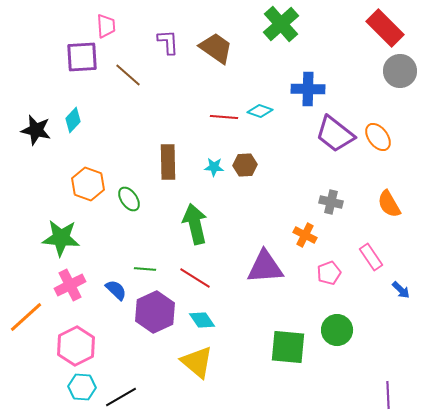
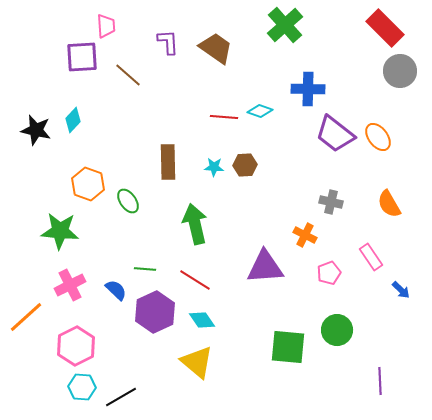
green cross at (281, 24): moved 4 px right, 1 px down
green ellipse at (129, 199): moved 1 px left, 2 px down
green star at (61, 238): moved 1 px left, 7 px up
red line at (195, 278): moved 2 px down
purple line at (388, 395): moved 8 px left, 14 px up
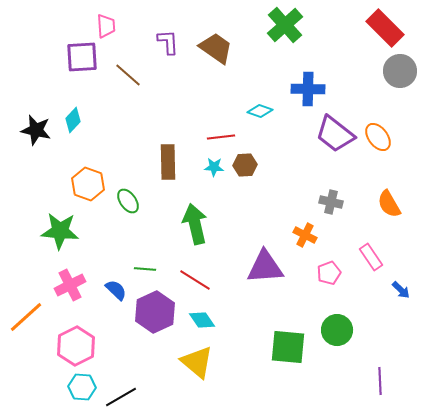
red line at (224, 117): moved 3 px left, 20 px down; rotated 12 degrees counterclockwise
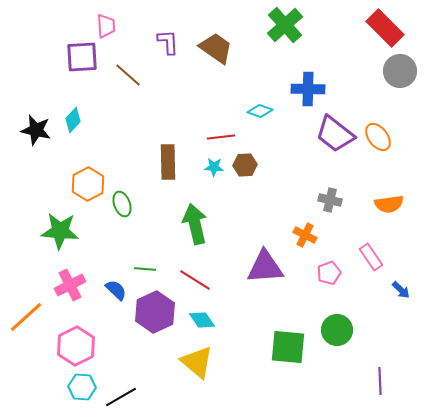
orange hexagon at (88, 184): rotated 12 degrees clockwise
green ellipse at (128, 201): moved 6 px left, 3 px down; rotated 15 degrees clockwise
gray cross at (331, 202): moved 1 px left, 2 px up
orange semicircle at (389, 204): rotated 68 degrees counterclockwise
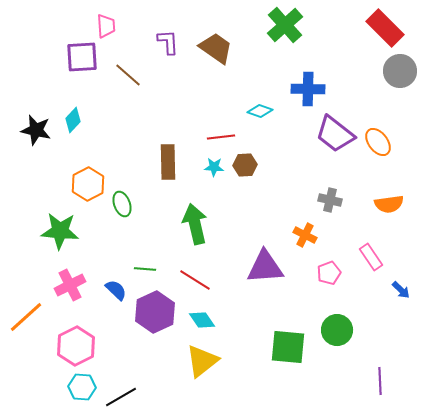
orange ellipse at (378, 137): moved 5 px down
yellow triangle at (197, 362): moved 5 px right, 1 px up; rotated 42 degrees clockwise
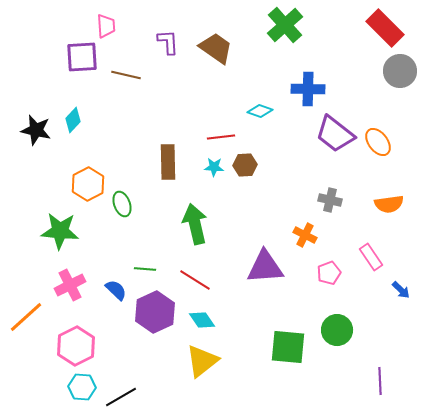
brown line at (128, 75): moved 2 px left; rotated 28 degrees counterclockwise
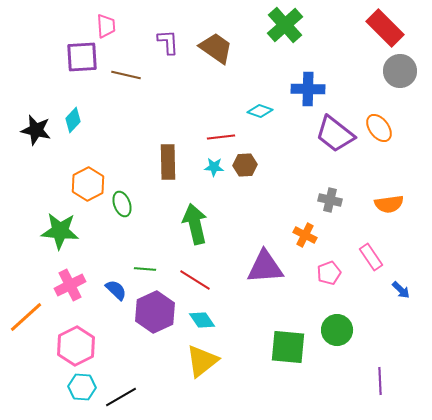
orange ellipse at (378, 142): moved 1 px right, 14 px up
